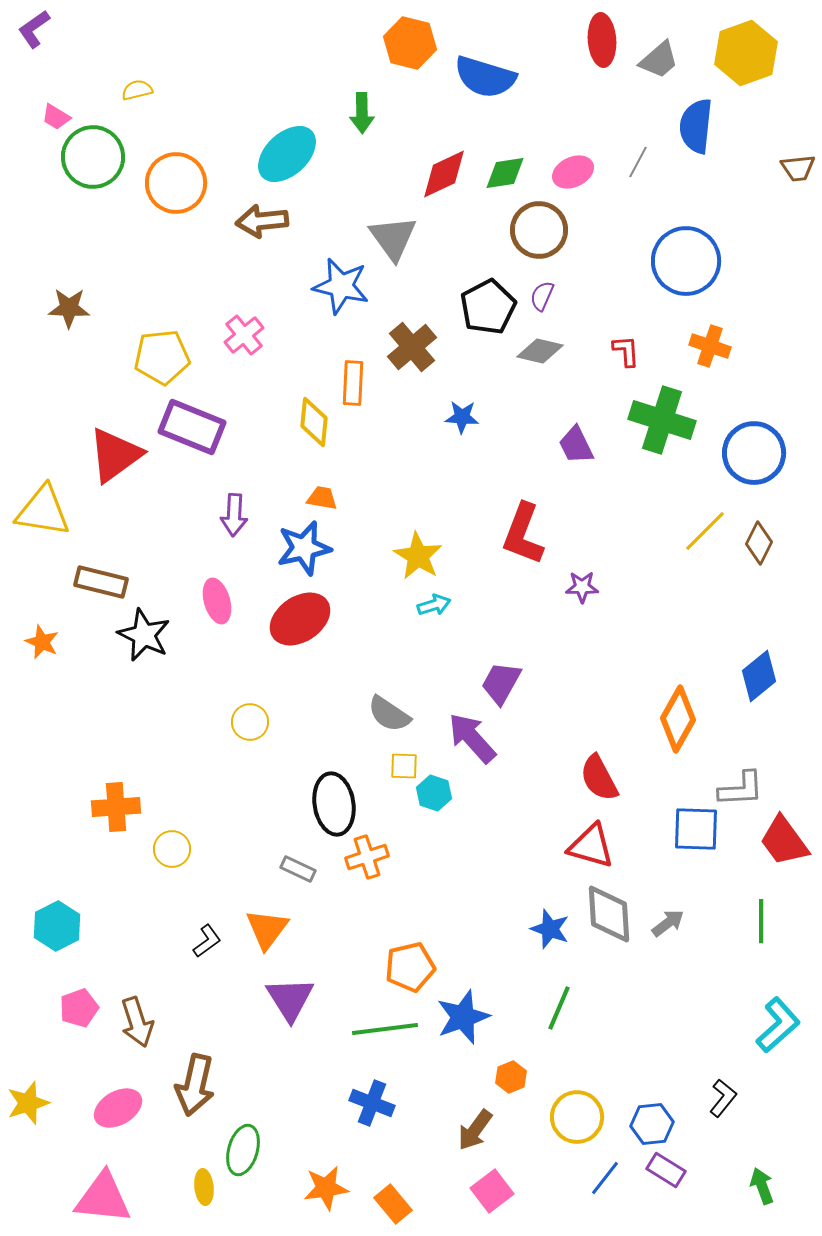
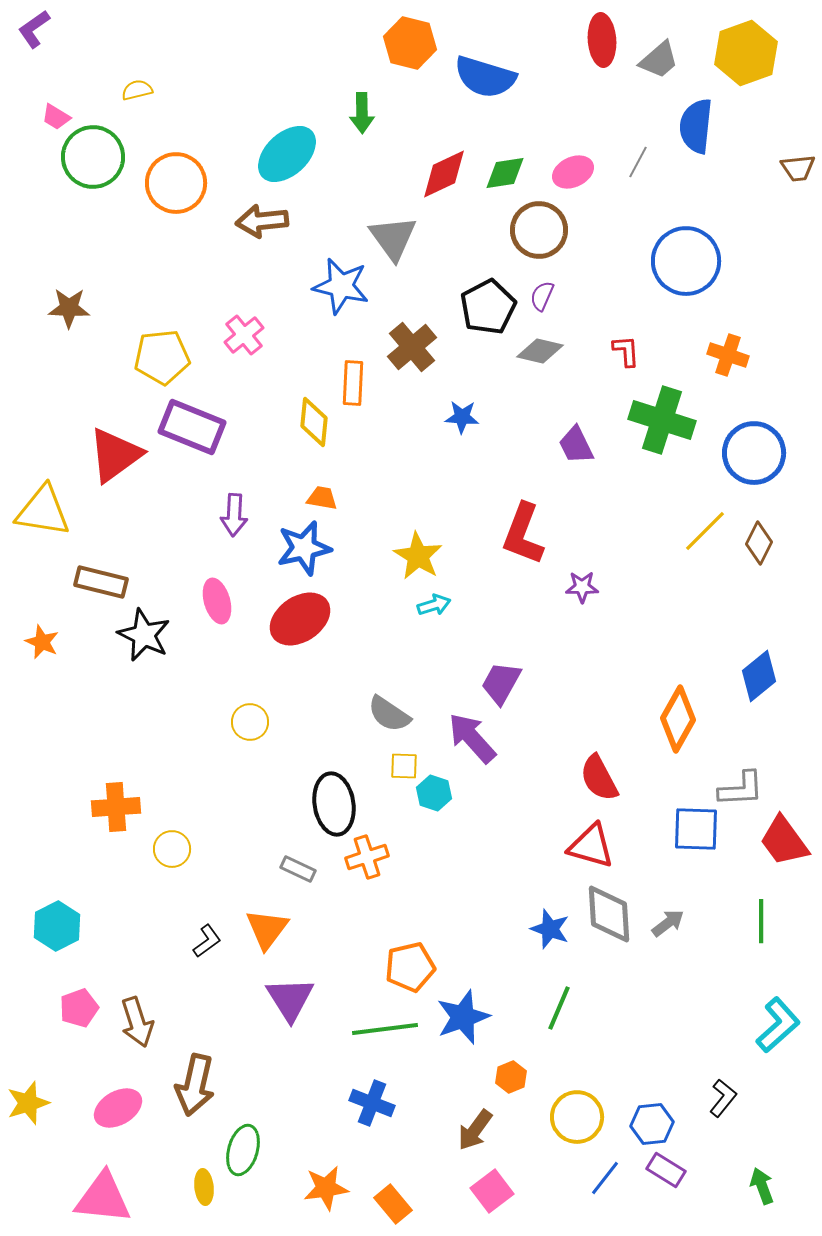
orange cross at (710, 346): moved 18 px right, 9 px down
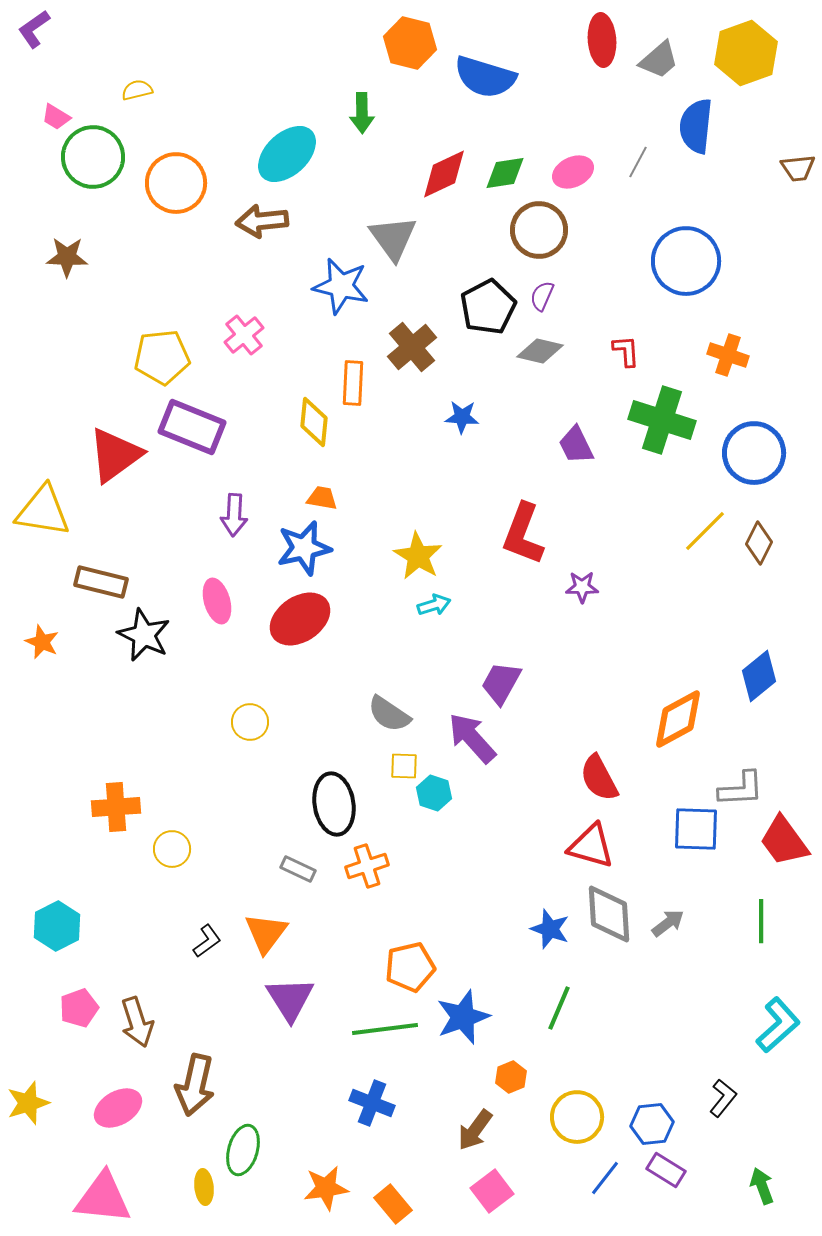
brown star at (69, 308): moved 2 px left, 51 px up
orange diamond at (678, 719): rotated 32 degrees clockwise
orange cross at (367, 857): moved 9 px down
orange triangle at (267, 929): moved 1 px left, 4 px down
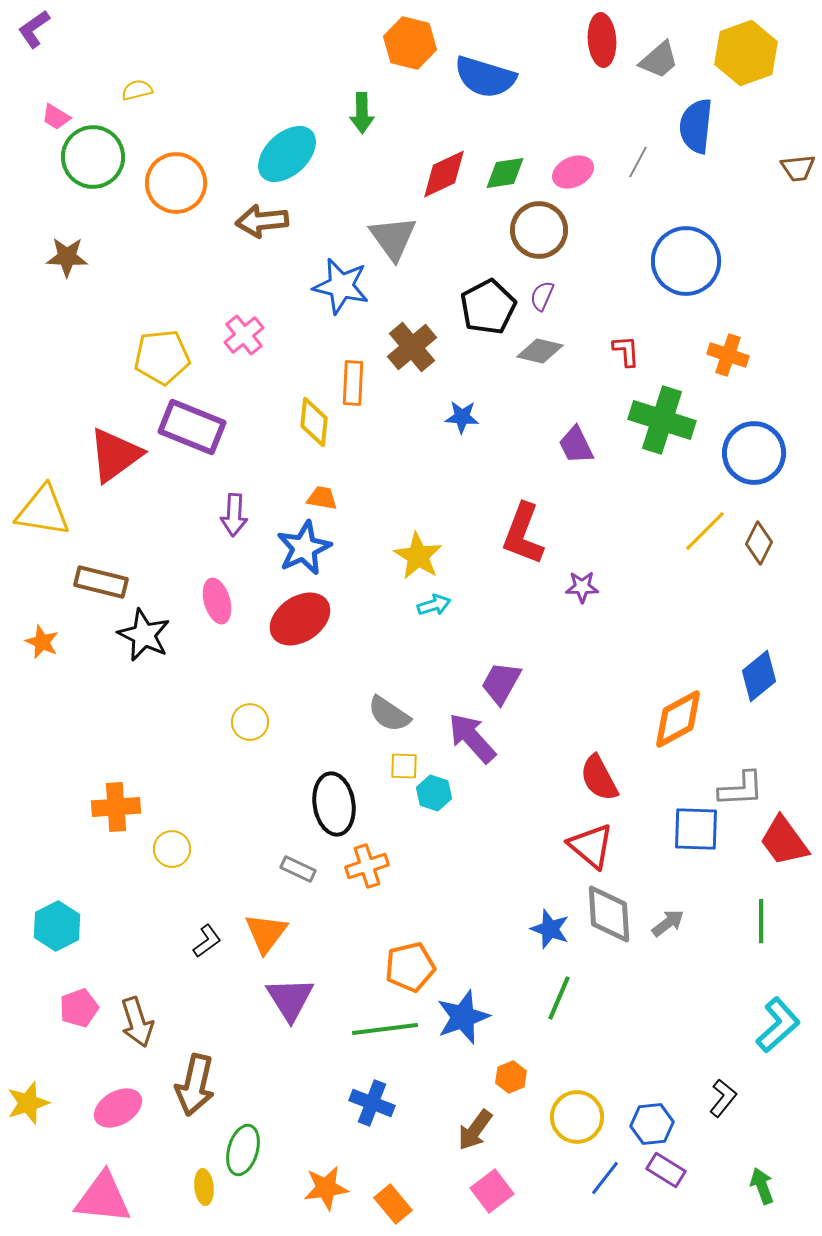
blue star at (304, 548): rotated 12 degrees counterclockwise
red triangle at (591, 846): rotated 24 degrees clockwise
green line at (559, 1008): moved 10 px up
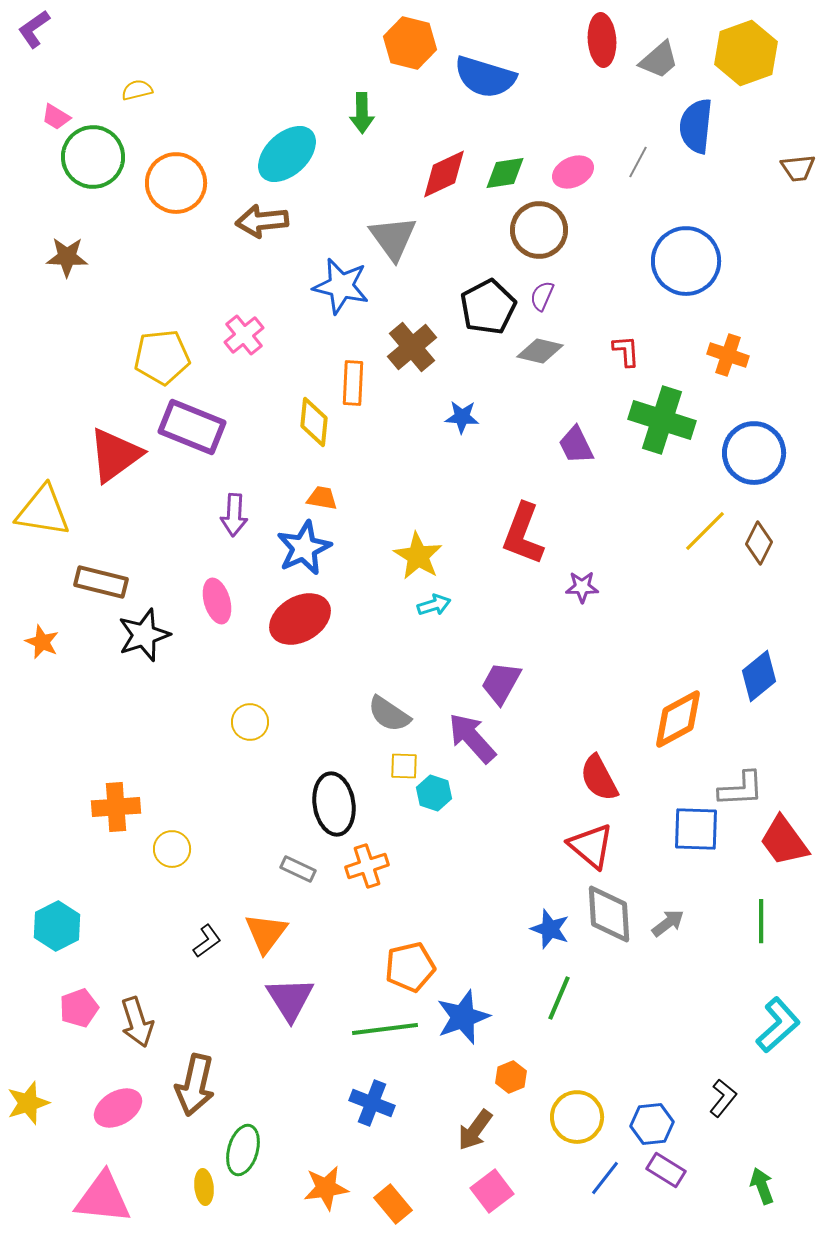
red ellipse at (300, 619): rotated 4 degrees clockwise
black star at (144, 635): rotated 28 degrees clockwise
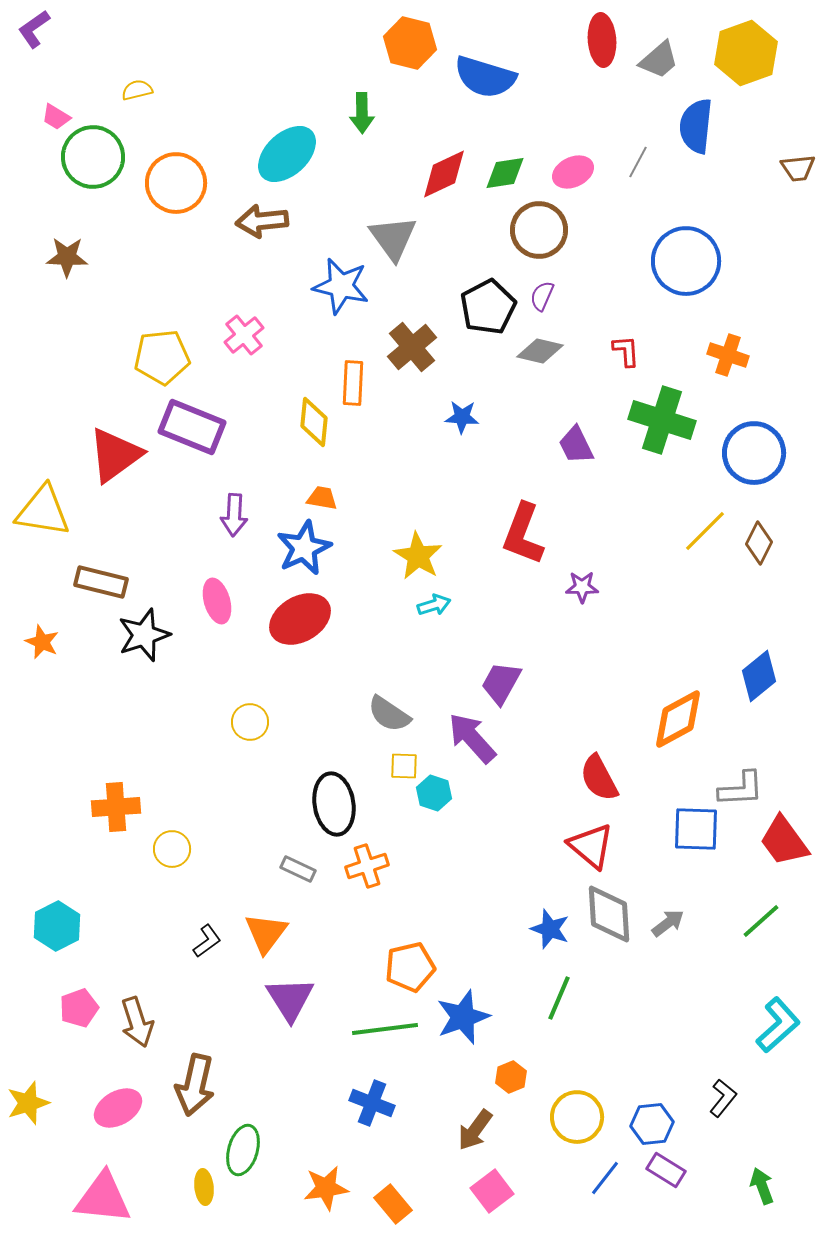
green line at (761, 921): rotated 48 degrees clockwise
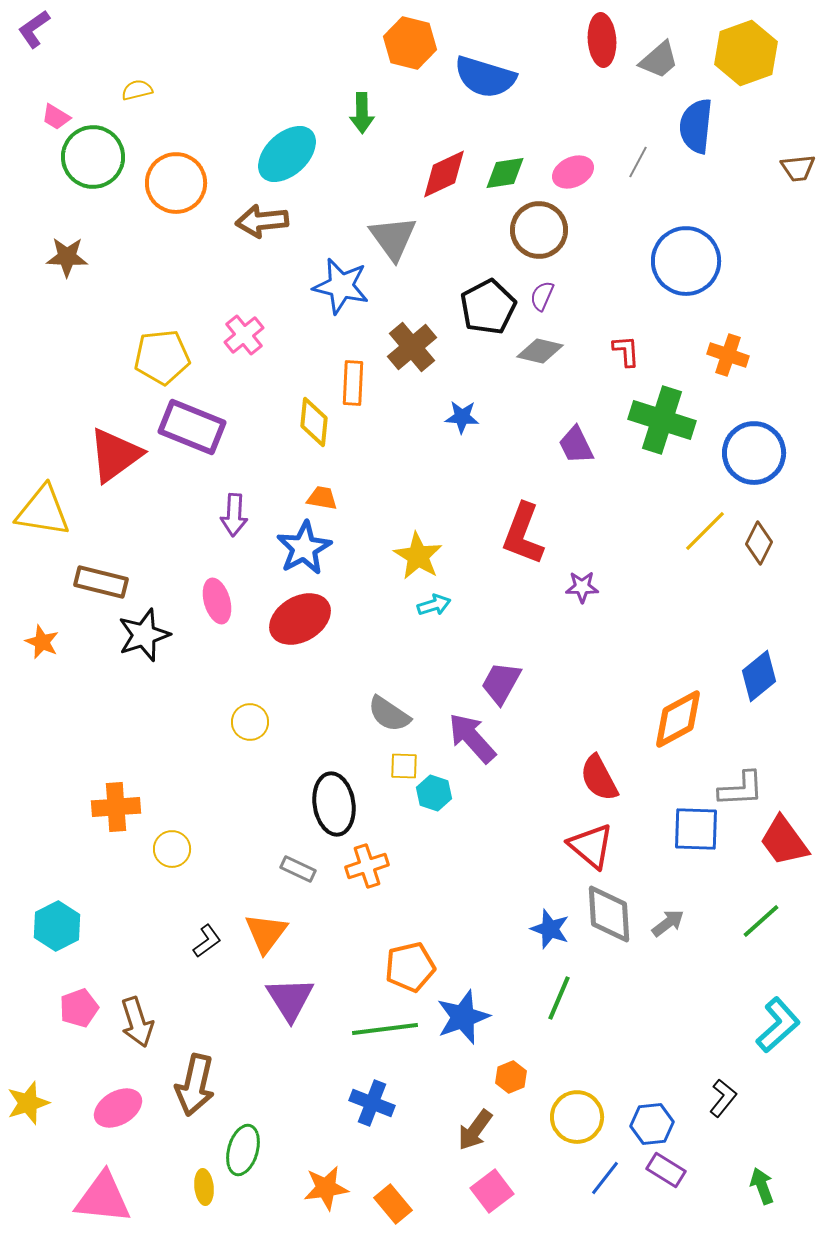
blue star at (304, 548): rotated 4 degrees counterclockwise
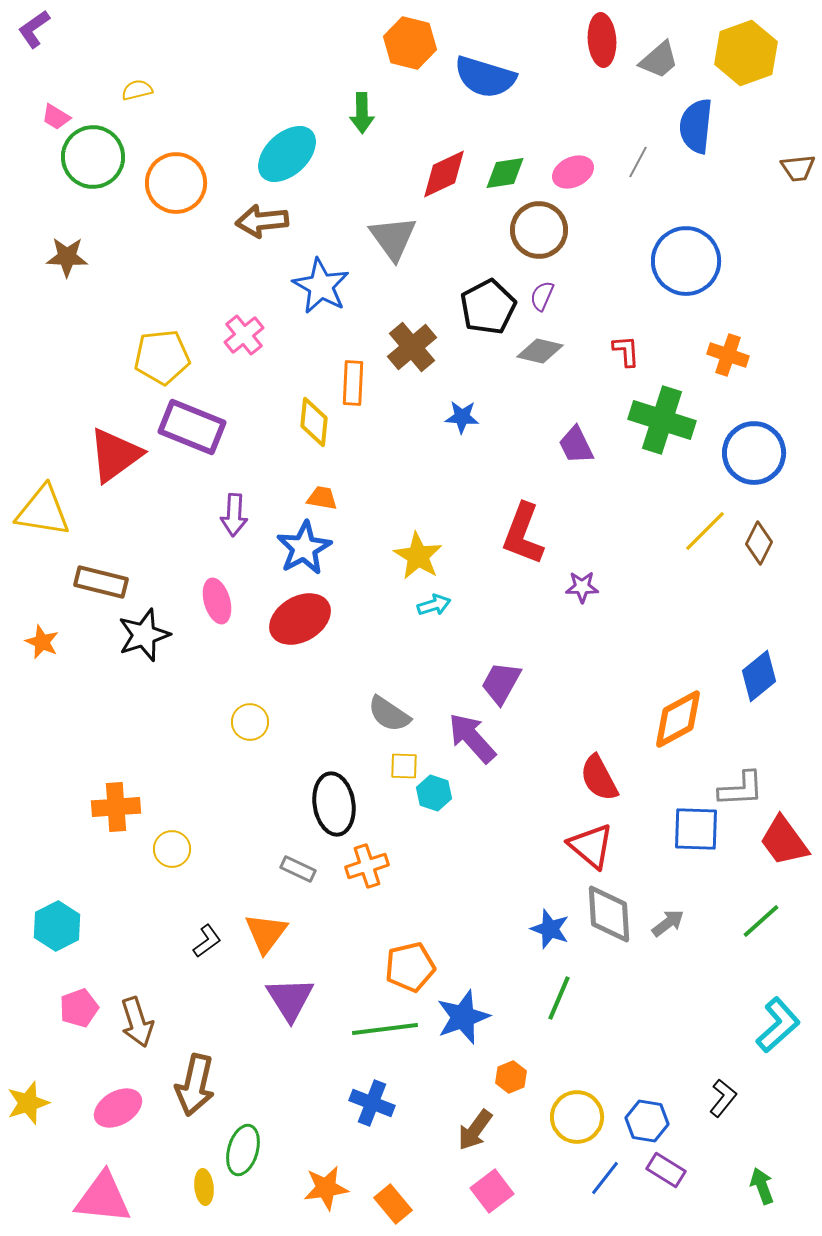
blue star at (341, 286): moved 20 px left; rotated 16 degrees clockwise
blue hexagon at (652, 1124): moved 5 px left, 3 px up; rotated 15 degrees clockwise
